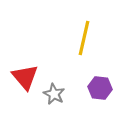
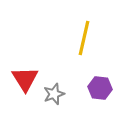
red triangle: moved 2 px down; rotated 8 degrees clockwise
gray star: rotated 25 degrees clockwise
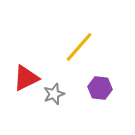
yellow line: moved 5 px left, 9 px down; rotated 28 degrees clockwise
red triangle: moved 1 px right, 1 px up; rotated 36 degrees clockwise
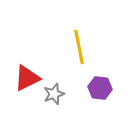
yellow line: rotated 52 degrees counterclockwise
red triangle: moved 1 px right
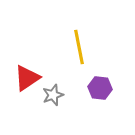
red triangle: rotated 8 degrees counterclockwise
gray star: moved 1 px left, 1 px down
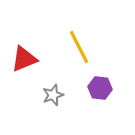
yellow line: rotated 16 degrees counterclockwise
red triangle: moved 3 px left, 19 px up; rotated 12 degrees clockwise
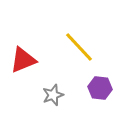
yellow line: rotated 16 degrees counterclockwise
red triangle: moved 1 px left, 1 px down
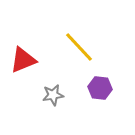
gray star: rotated 10 degrees clockwise
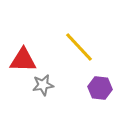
red triangle: rotated 24 degrees clockwise
gray star: moved 10 px left, 10 px up
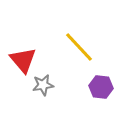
red triangle: rotated 48 degrees clockwise
purple hexagon: moved 1 px right, 1 px up
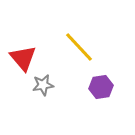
red triangle: moved 2 px up
purple hexagon: rotated 15 degrees counterclockwise
